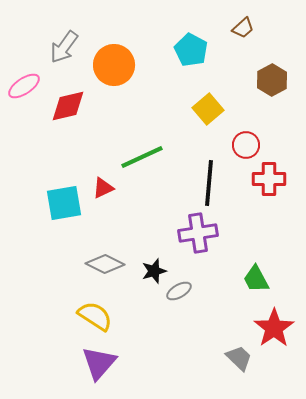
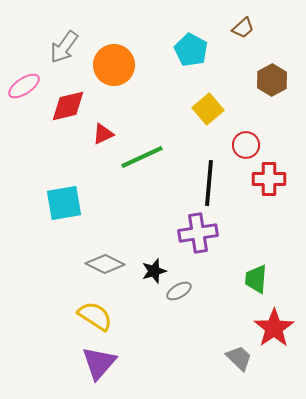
red triangle: moved 54 px up
green trapezoid: rotated 32 degrees clockwise
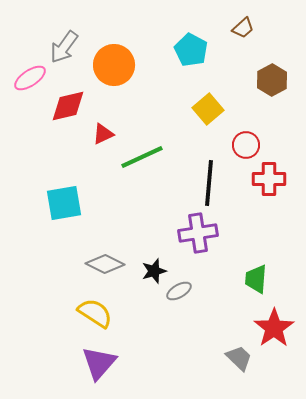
pink ellipse: moved 6 px right, 8 px up
yellow semicircle: moved 3 px up
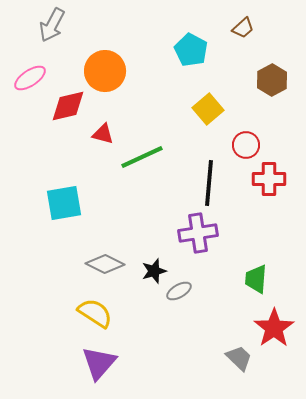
gray arrow: moved 12 px left, 22 px up; rotated 8 degrees counterclockwise
orange circle: moved 9 px left, 6 px down
red triangle: rotated 40 degrees clockwise
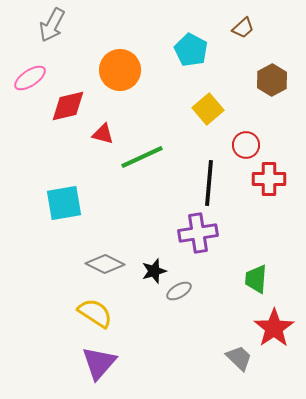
orange circle: moved 15 px right, 1 px up
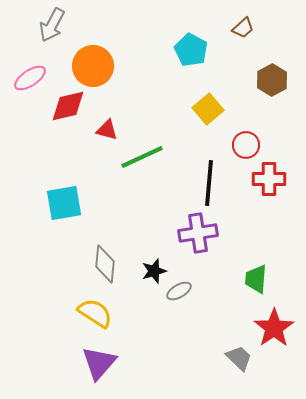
orange circle: moved 27 px left, 4 px up
red triangle: moved 4 px right, 4 px up
gray diamond: rotated 69 degrees clockwise
